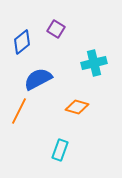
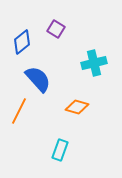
blue semicircle: rotated 76 degrees clockwise
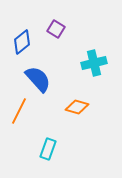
cyan rectangle: moved 12 px left, 1 px up
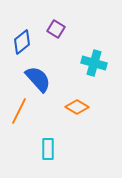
cyan cross: rotated 30 degrees clockwise
orange diamond: rotated 15 degrees clockwise
cyan rectangle: rotated 20 degrees counterclockwise
